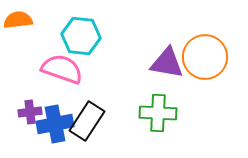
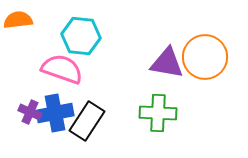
purple cross: rotated 30 degrees clockwise
blue cross: moved 11 px up
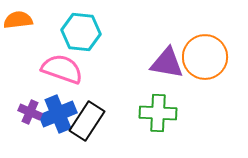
cyan hexagon: moved 4 px up
blue cross: moved 3 px right, 1 px down; rotated 12 degrees counterclockwise
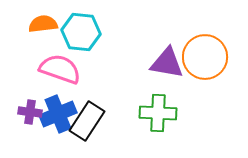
orange semicircle: moved 25 px right, 4 px down
pink semicircle: moved 2 px left
purple cross: rotated 15 degrees counterclockwise
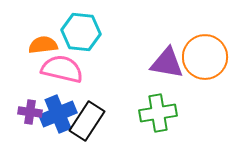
orange semicircle: moved 21 px down
pink semicircle: moved 2 px right; rotated 6 degrees counterclockwise
green cross: rotated 12 degrees counterclockwise
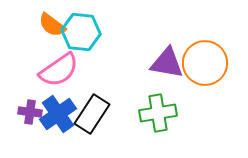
orange semicircle: moved 9 px right, 20 px up; rotated 136 degrees counterclockwise
orange circle: moved 6 px down
pink semicircle: moved 3 px left, 1 px down; rotated 132 degrees clockwise
blue cross: rotated 12 degrees counterclockwise
black rectangle: moved 5 px right, 7 px up
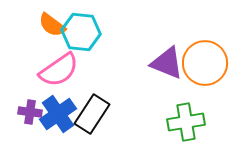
purple triangle: rotated 12 degrees clockwise
green cross: moved 28 px right, 9 px down
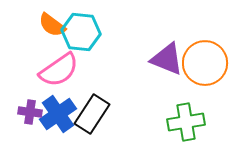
purple triangle: moved 4 px up
